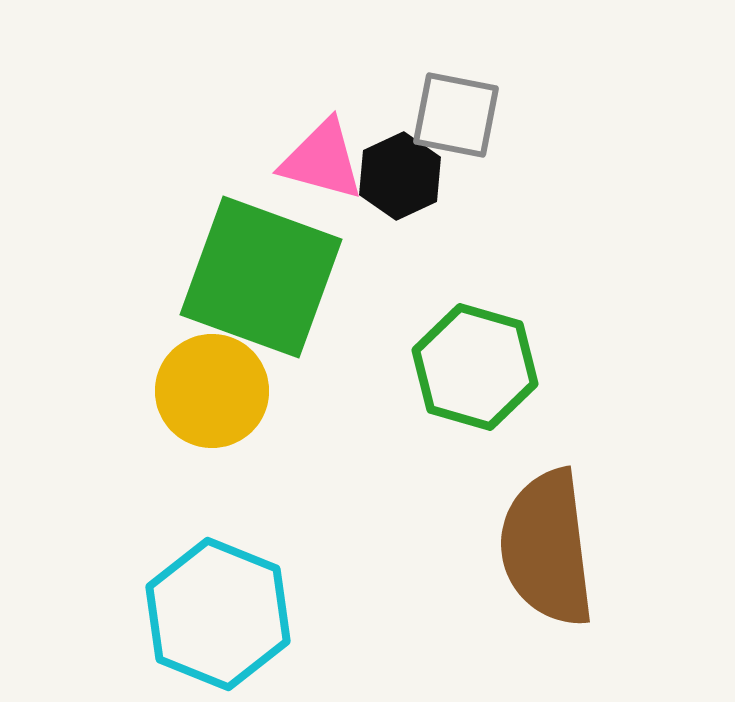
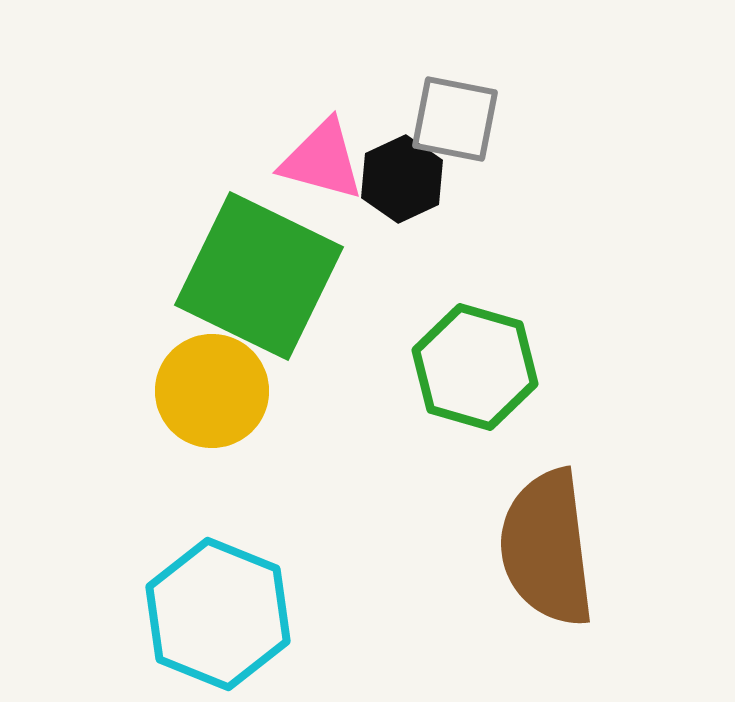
gray square: moved 1 px left, 4 px down
black hexagon: moved 2 px right, 3 px down
green square: moved 2 px left, 1 px up; rotated 6 degrees clockwise
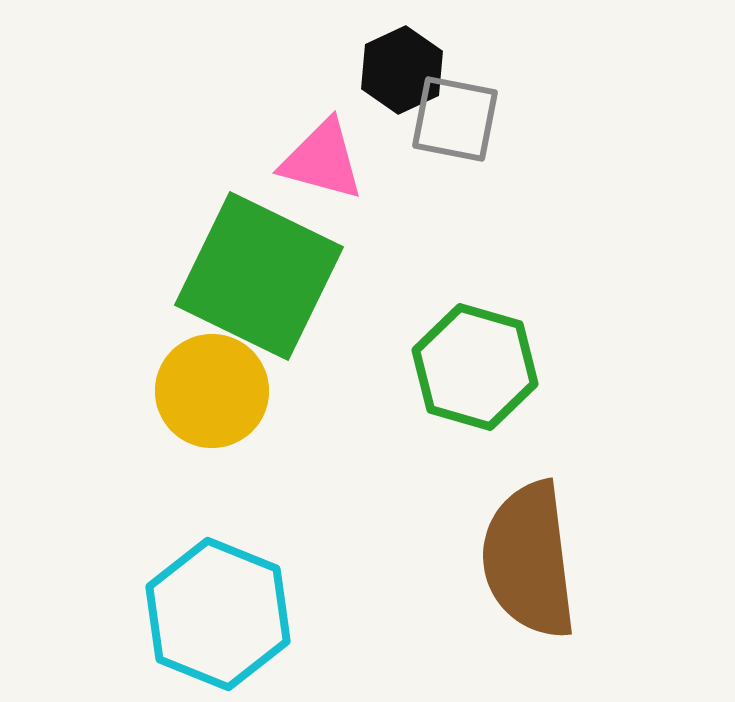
black hexagon: moved 109 px up
brown semicircle: moved 18 px left, 12 px down
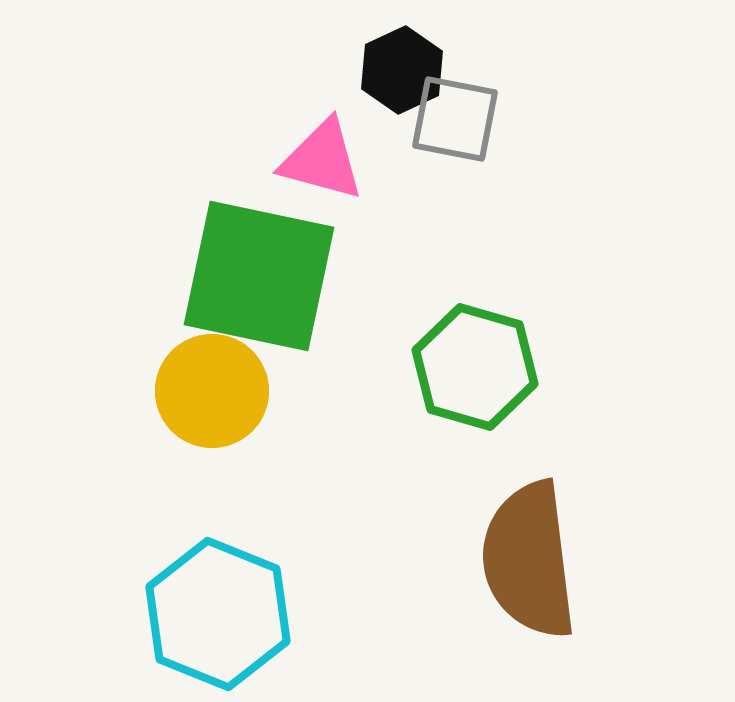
green square: rotated 14 degrees counterclockwise
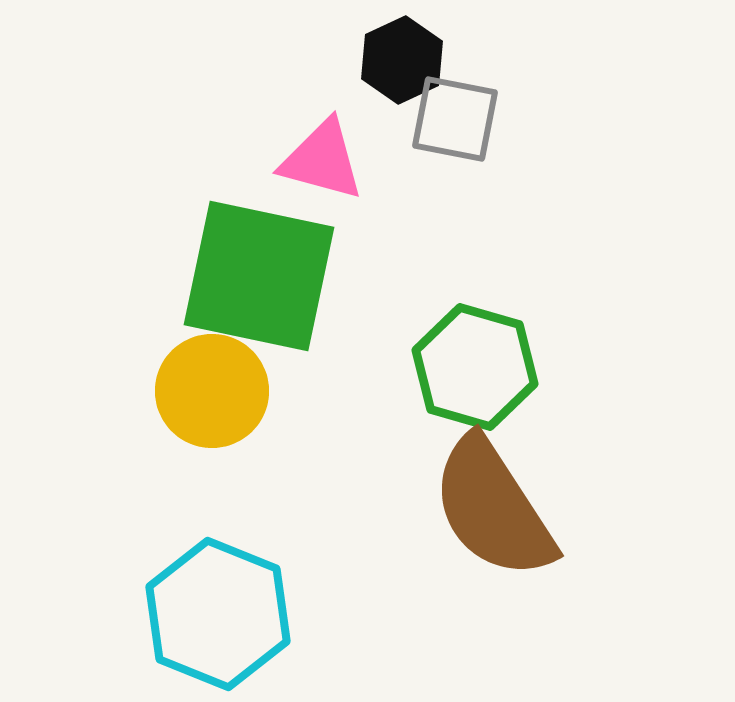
black hexagon: moved 10 px up
brown semicircle: moved 36 px left, 52 px up; rotated 26 degrees counterclockwise
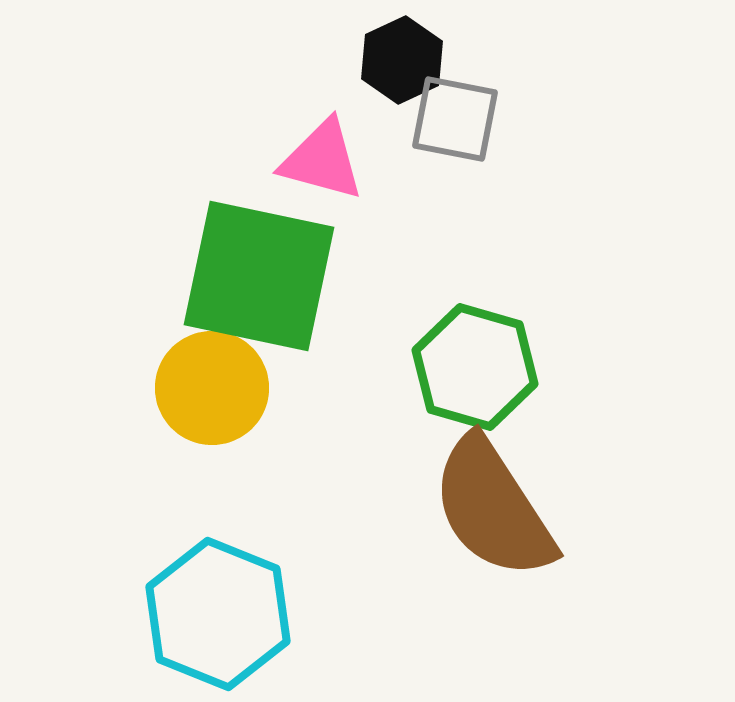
yellow circle: moved 3 px up
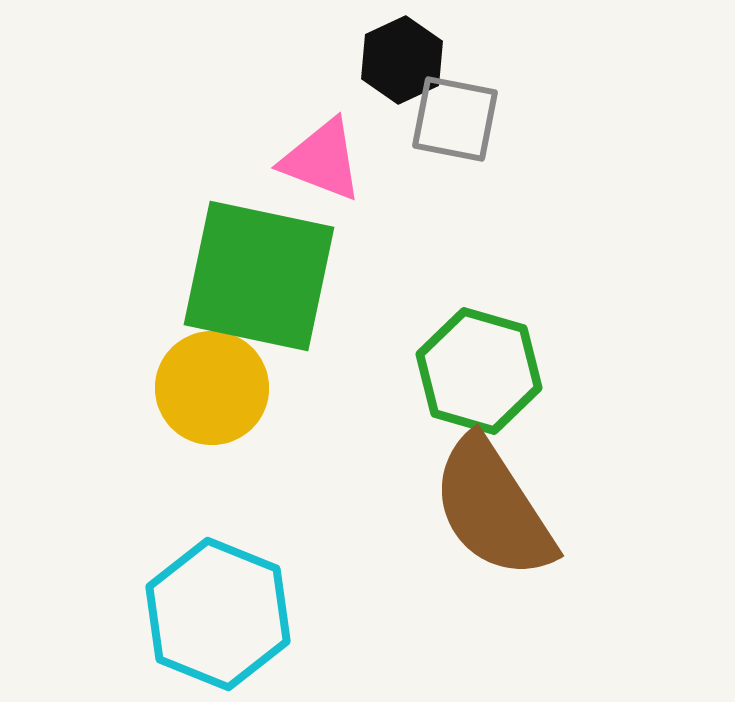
pink triangle: rotated 6 degrees clockwise
green hexagon: moved 4 px right, 4 px down
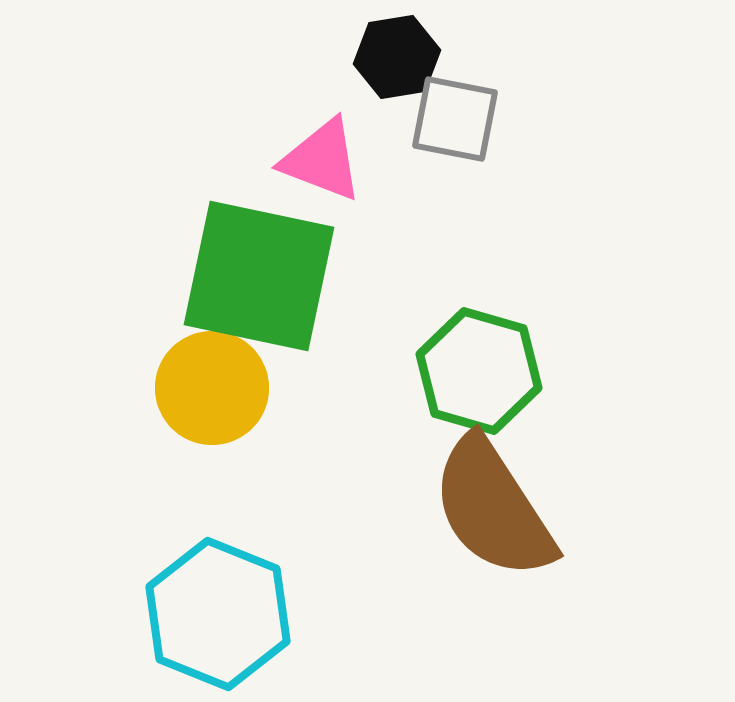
black hexagon: moved 5 px left, 3 px up; rotated 16 degrees clockwise
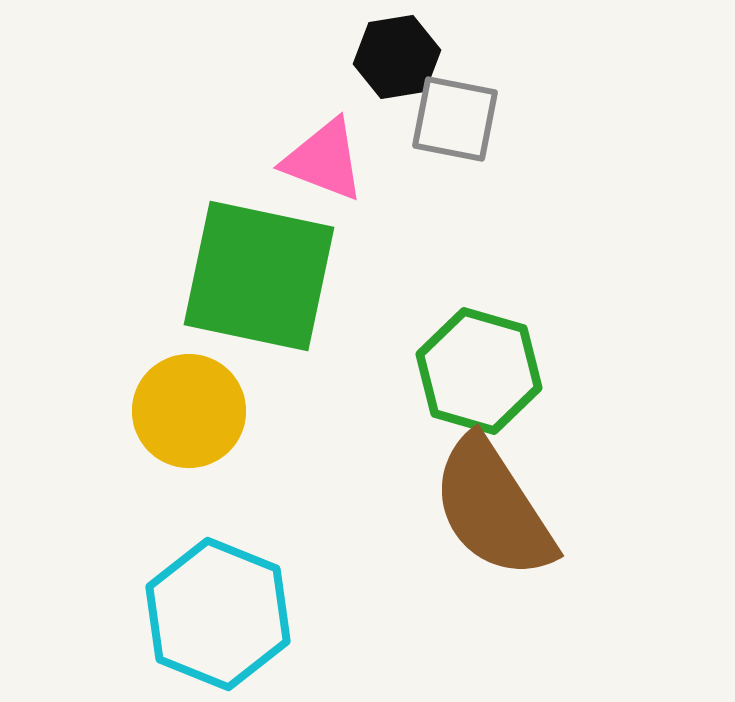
pink triangle: moved 2 px right
yellow circle: moved 23 px left, 23 px down
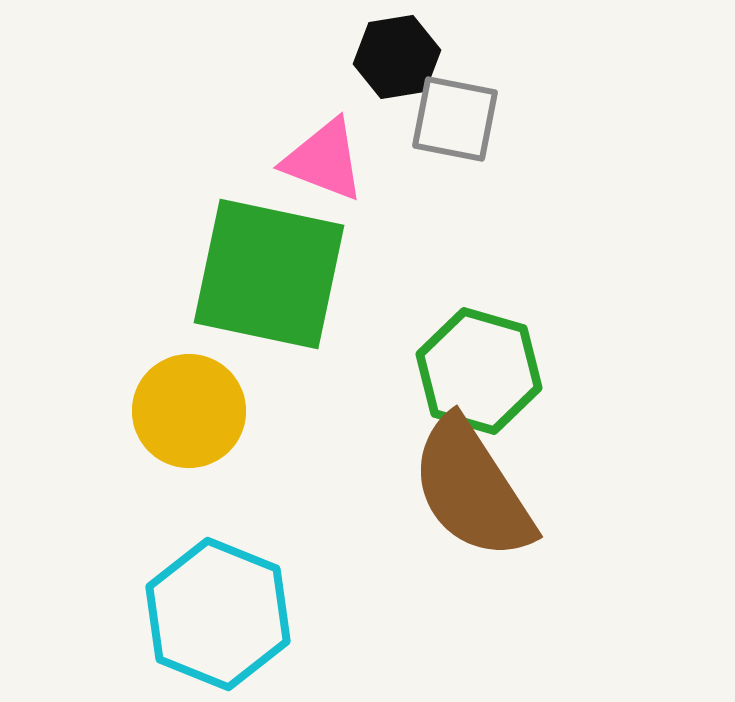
green square: moved 10 px right, 2 px up
brown semicircle: moved 21 px left, 19 px up
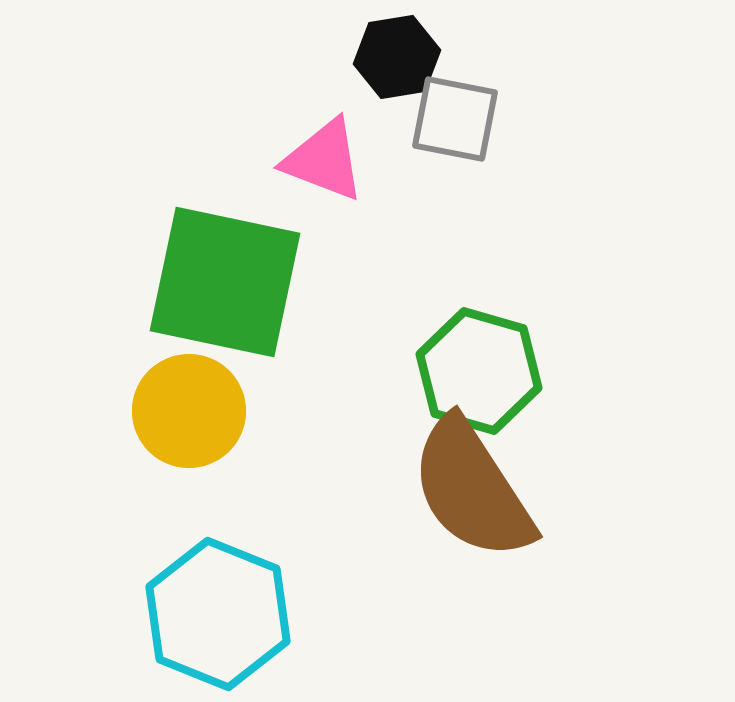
green square: moved 44 px left, 8 px down
